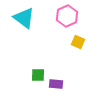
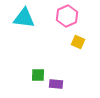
cyan triangle: rotated 30 degrees counterclockwise
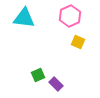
pink hexagon: moved 3 px right
green square: rotated 24 degrees counterclockwise
purple rectangle: rotated 40 degrees clockwise
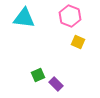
pink hexagon: rotated 15 degrees counterclockwise
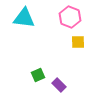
pink hexagon: moved 1 px down
yellow square: rotated 24 degrees counterclockwise
purple rectangle: moved 3 px right, 1 px down
